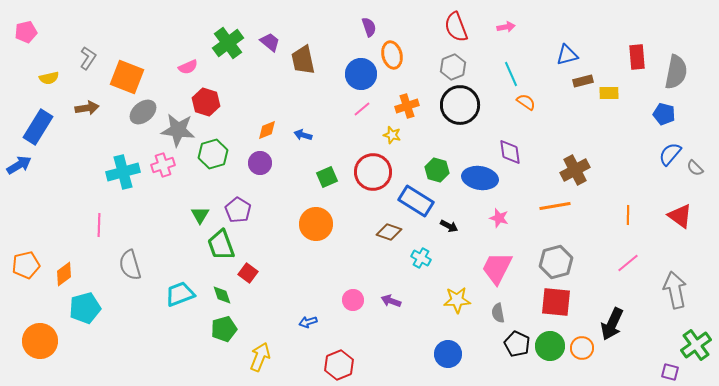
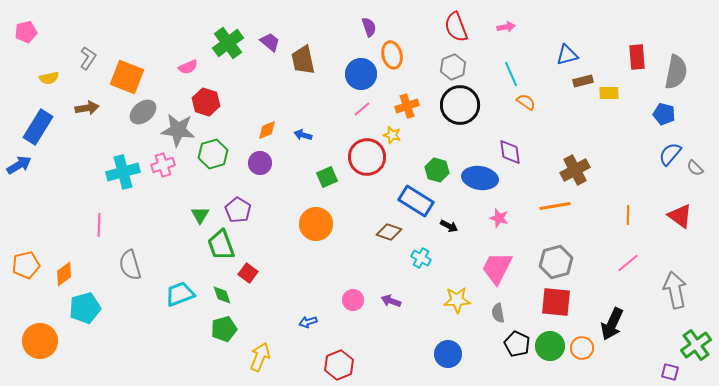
red circle at (373, 172): moved 6 px left, 15 px up
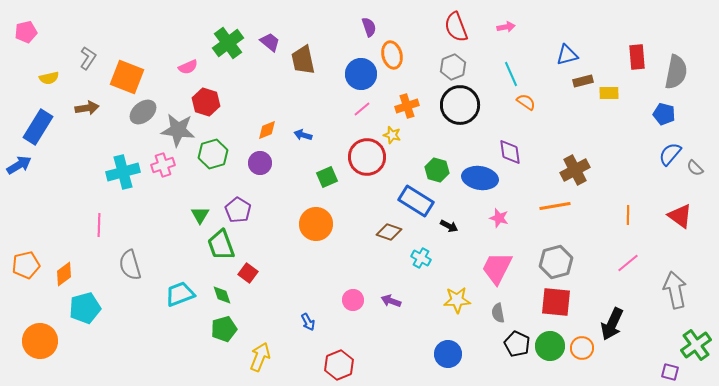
blue arrow at (308, 322): rotated 102 degrees counterclockwise
